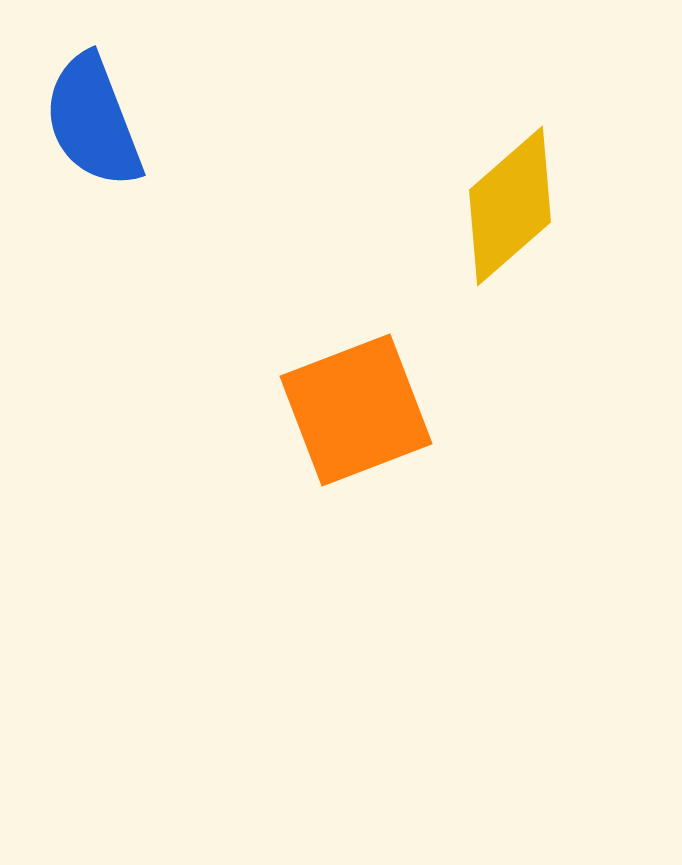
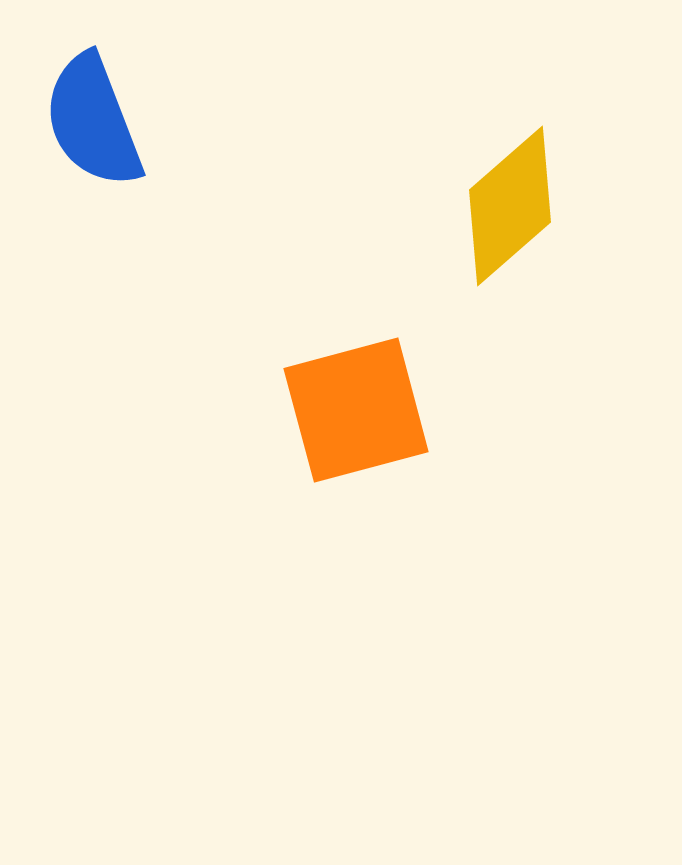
orange square: rotated 6 degrees clockwise
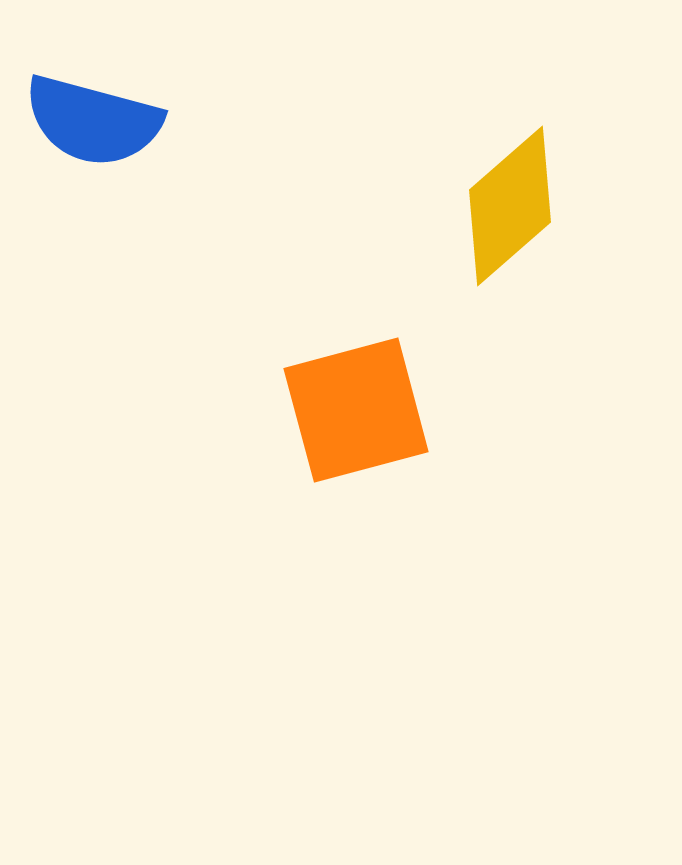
blue semicircle: rotated 54 degrees counterclockwise
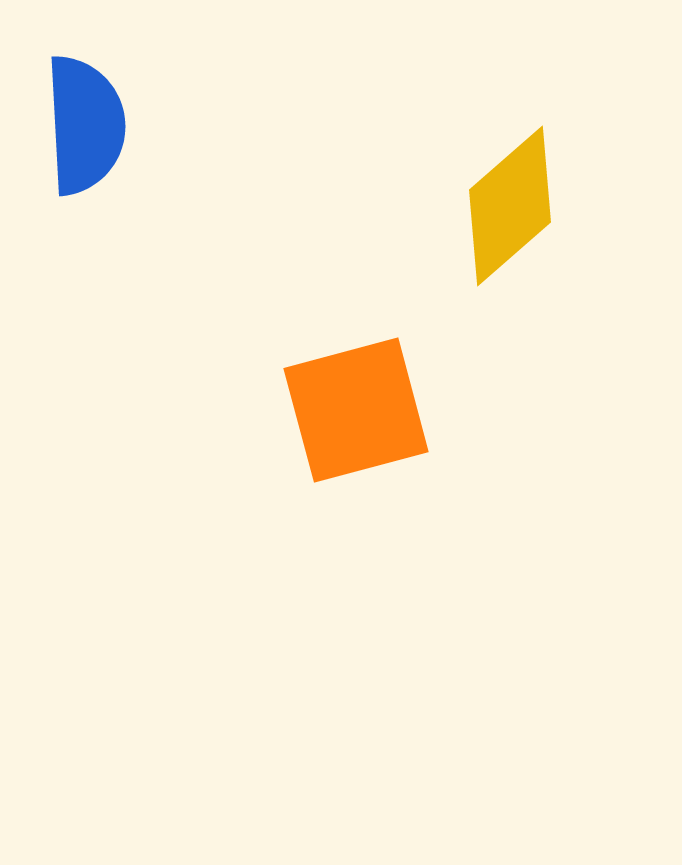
blue semicircle: moved 8 px left, 4 px down; rotated 108 degrees counterclockwise
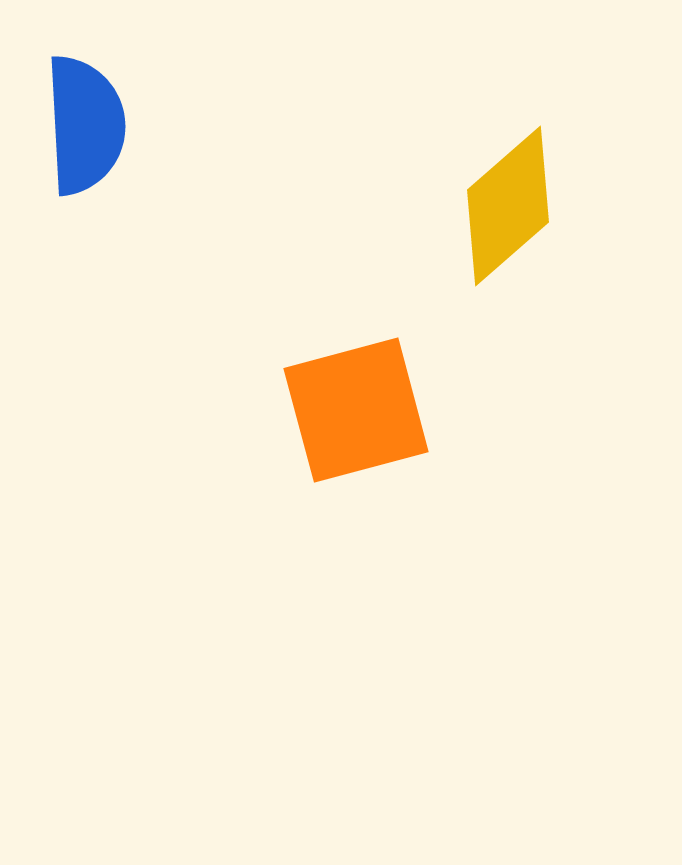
yellow diamond: moved 2 px left
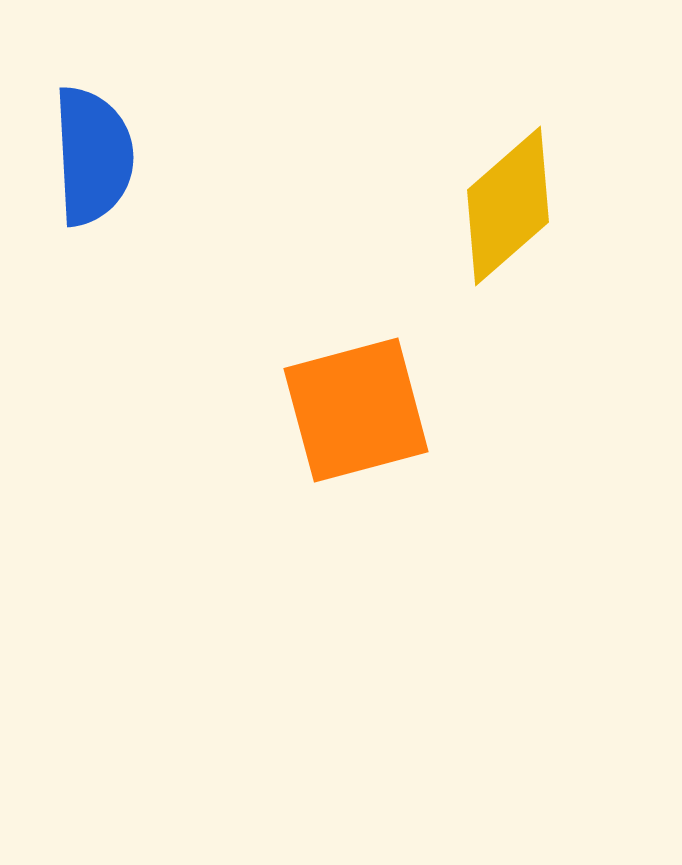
blue semicircle: moved 8 px right, 31 px down
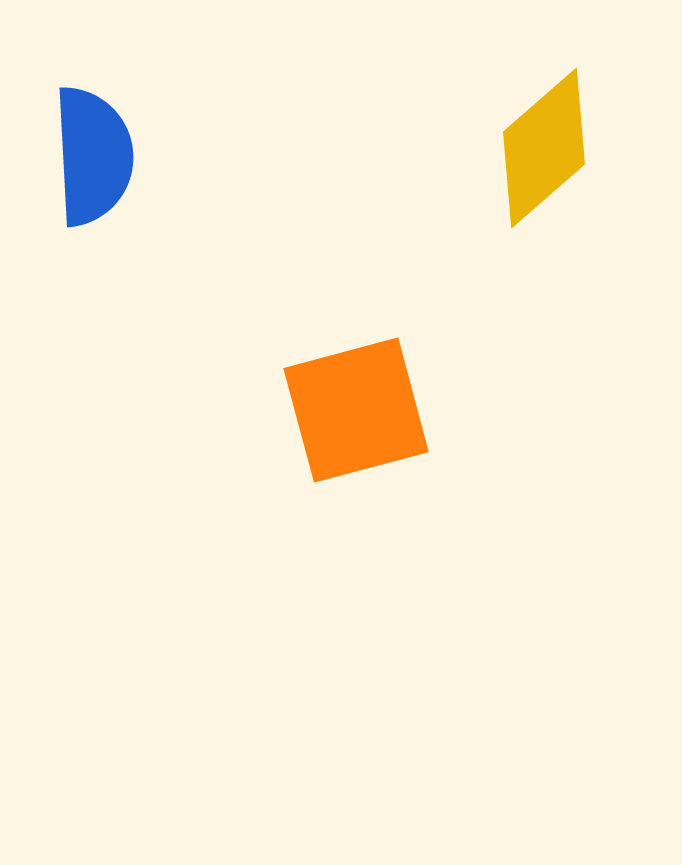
yellow diamond: moved 36 px right, 58 px up
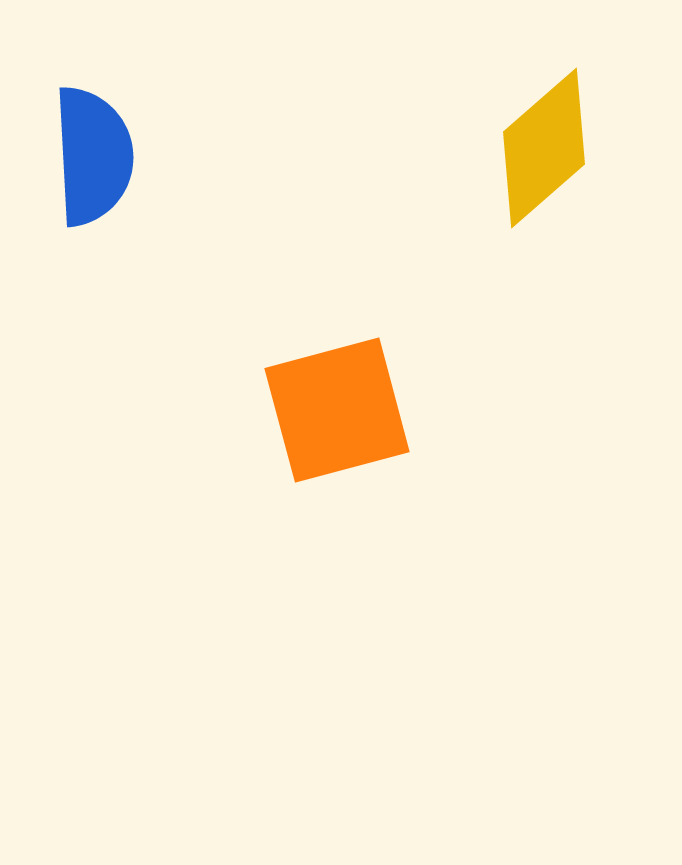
orange square: moved 19 px left
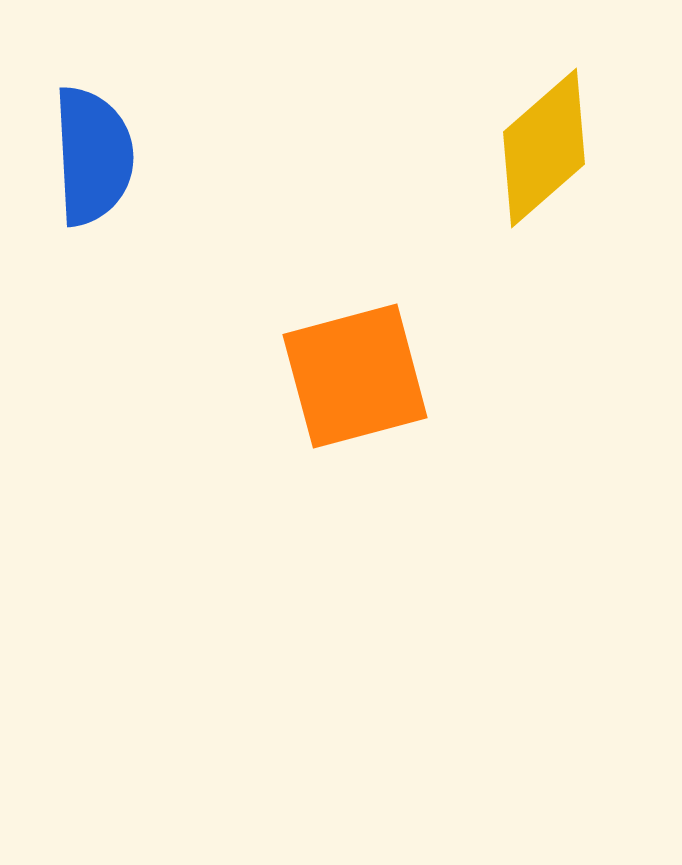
orange square: moved 18 px right, 34 px up
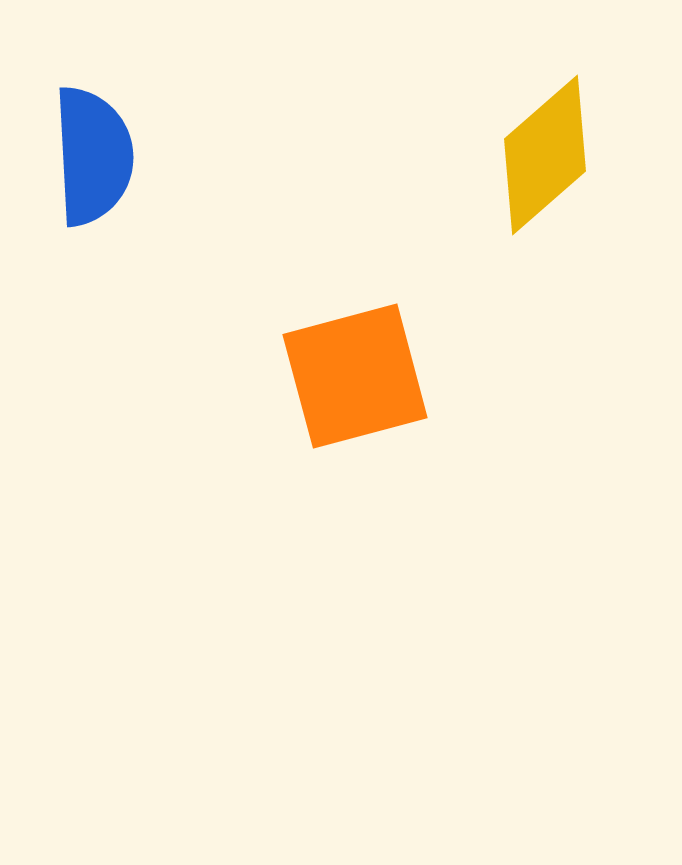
yellow diamond: moved 1 px right, 7 px down
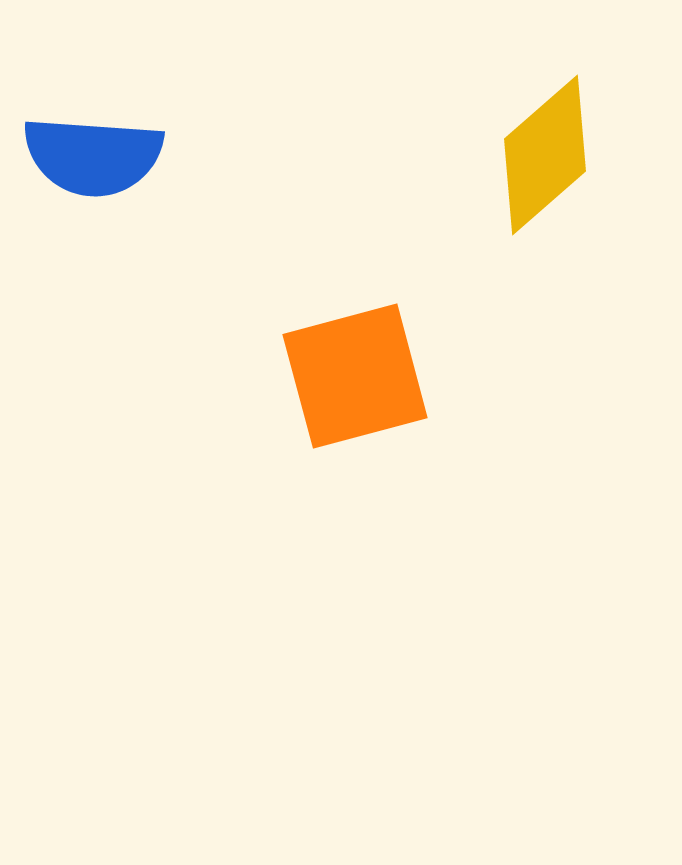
blue semicircle: rotated 97 degrees clockwise
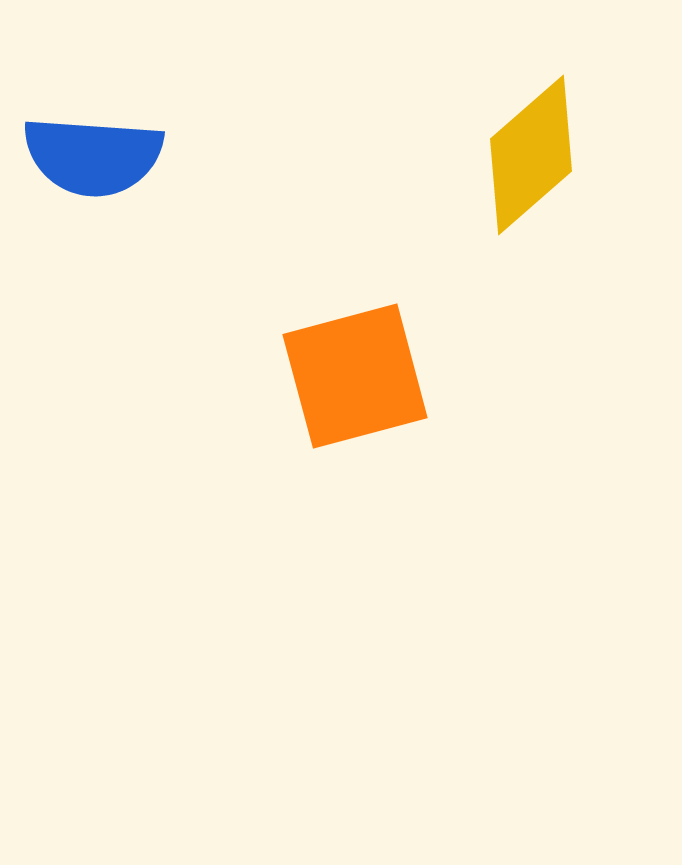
yellow diamond: moved 14 px left
